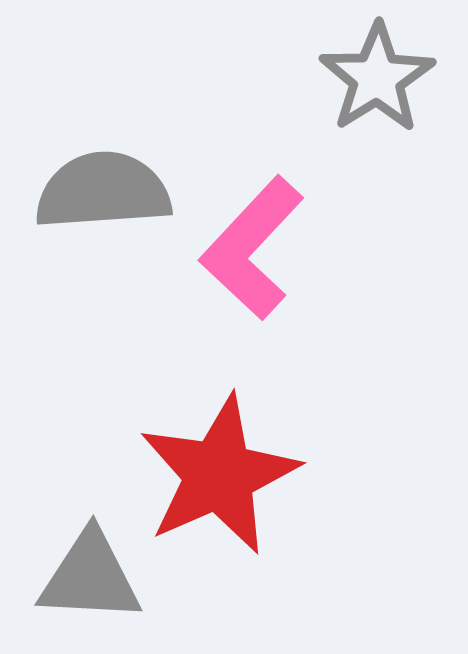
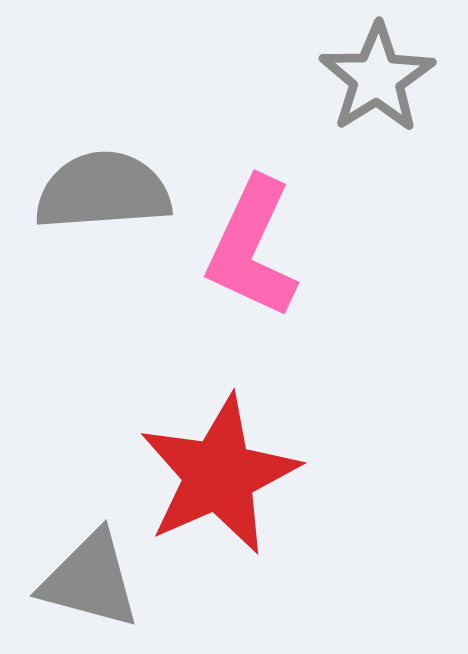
pink L-shape: rotated 18 degrees counterclockwise
gray triangle: moved 3 px down; rotated 12 degrees clockwise
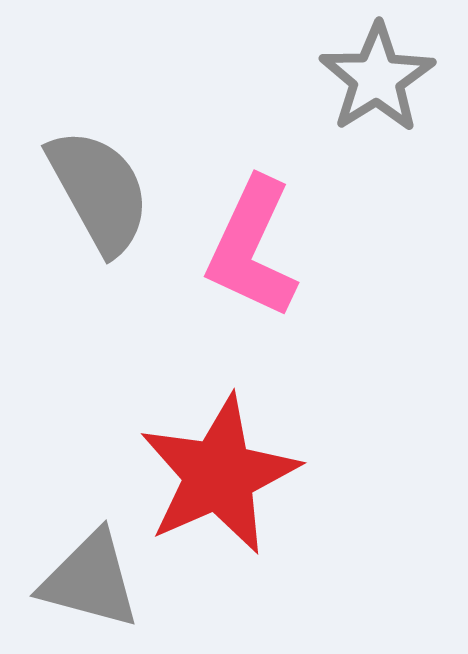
gray semicircle: moved 4 px left; rotated 65 degrees clockwise
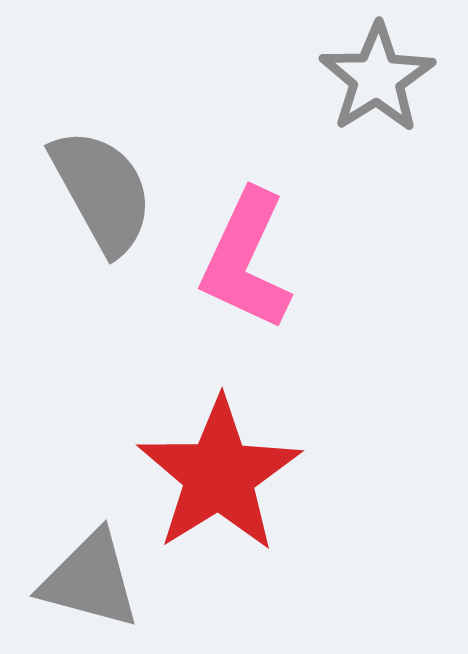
gray semicircle: moved 3 px right
pink L-shape: moved 6 px left, 12 px down
red star: rotated 8 degrees counterclockwise
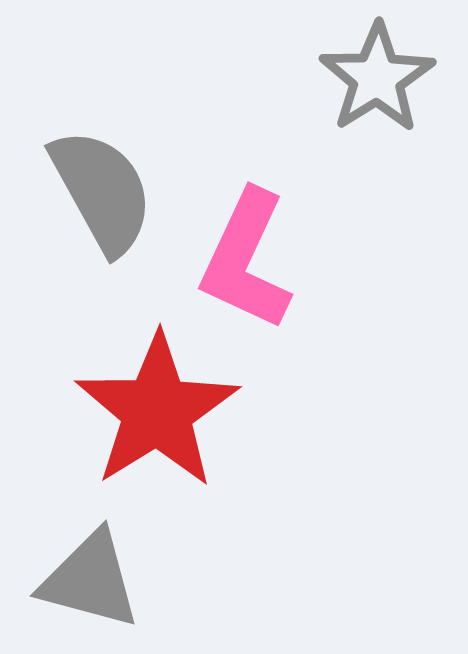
red star: moved 62 px left, 64 px up
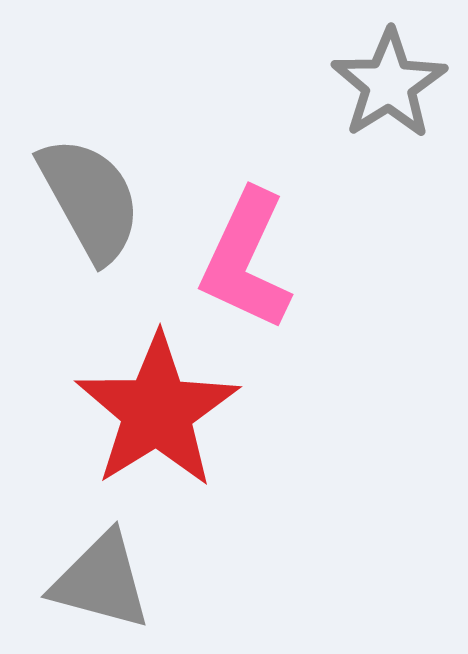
gray star: moved 12 px right, 6 px down
gray semicircle: moved 12 px left, 8 px down
gray triangle: moved 11 px right, 1 px down
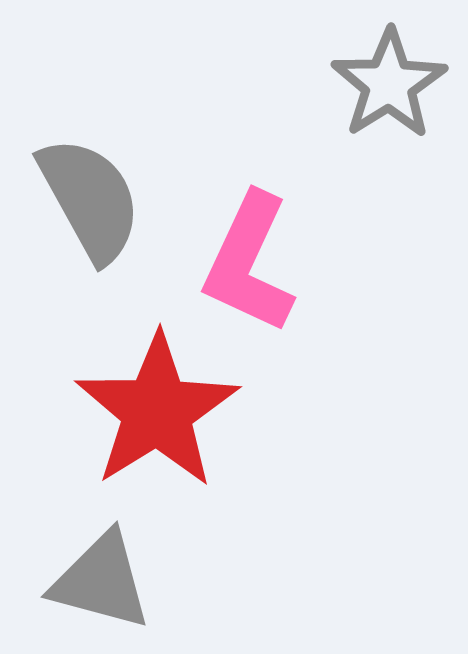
pink L-shape: moved 3 px right, 3 px down
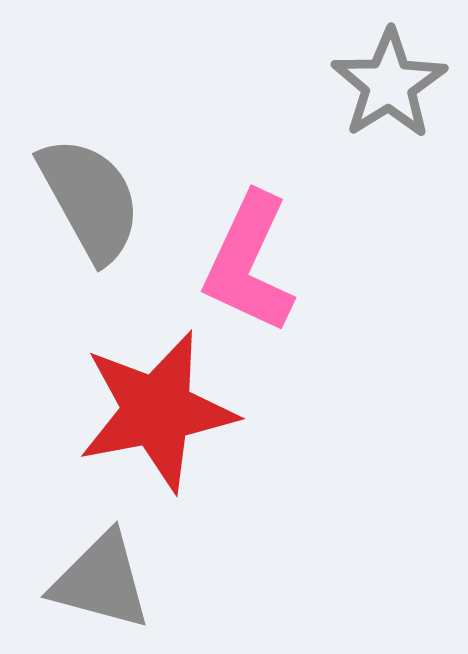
red star: rotated 21 degrees clockwise
